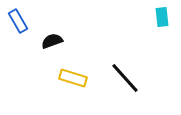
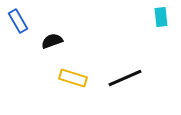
cyan rectangle: moved 1 px left
black line: rotated 72 degrees counterclockwise
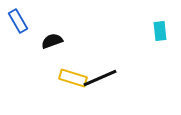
cyan rectangle: moved 1 px left, 14 px down
black line: moved 25 px left
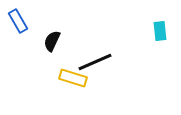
black semicircle: rotated 45 degrees counterclockwise
black line: moved 5 px left, 16 px up
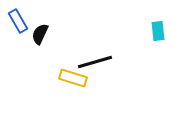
cyan rectangle: moved 2 px left
black semicircle: moved 12 px left, 7 px up
black line: rotated 8 degrees clockwise
